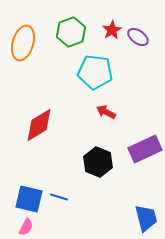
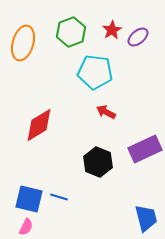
purple ellipse: rotated 75 degrees counterclockwise
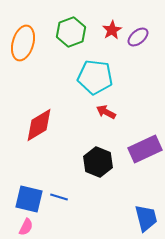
cyan pentagon: moved 5 px down
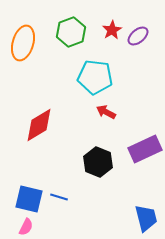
purple ellipse: moved 1 px up
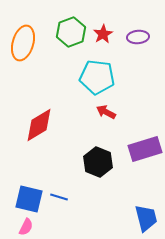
red star: moved 9 px left, 4 px down
purple ellipse: moved 1 px down; rotated 35 degrees clockwise
cyan pentagon: moved 2 px right
purple rectangle: rotated 8 degrees clockwise
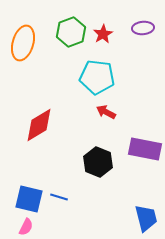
purple ellipse: moved 5 px right, 9 px up
purple rectangle: rotated 28 degrees clockwise
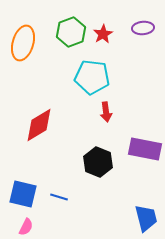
cyan pentagon: moved 5 px left
red arrow: rotated 126 degrees counterclockwise
blue square: moved 6 px left, 5 px up
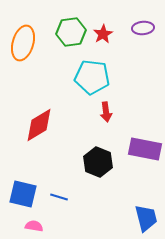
green hexagon: rotated 12 degrees clockwise
pink semicircle: moved 8 px right, 1 px up; rotated 108 degrees counterclockwise
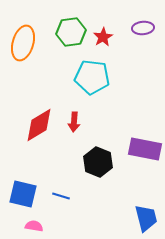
red star: moved 3 px down
red arrow: moved 32 px left, 10 px down; rotated 12 degrees clockwise
blue line: moved 2 px right, 1 px up
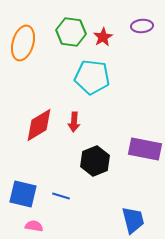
purple ellipse: moved 1 px left, 2 px up
green hexagon: rotated 16 degrees clockwise
black hexagon: moved 3 px left, 1 px up; rotated 16 degrees clockwise
blue trapezoid: moved 13 px left, 2 px down
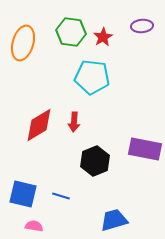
blue trapezoid: moved 19 px left; rotated 92 degrees counterclockwise
